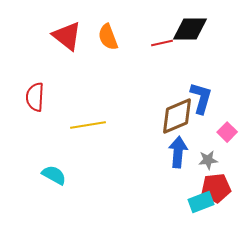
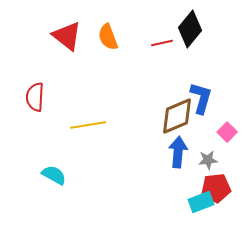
black diamond: rotated 51 degrees counterclockwise
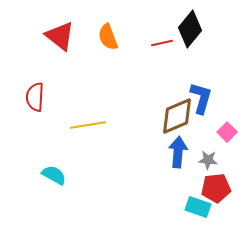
red triangle: moved 7 px left
gray star: rotated 12 degrees clockwise
cyan rectangle: moved 3 px left, 5 px down; rotated 40 degrees clockwise
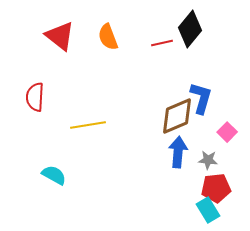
cyan rectangle: moved 10 px right, 3 px down; rotated 40 degrees clockwise
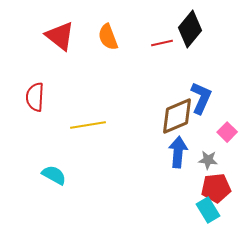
blue L-shape: rotated 8 degrees clockwise
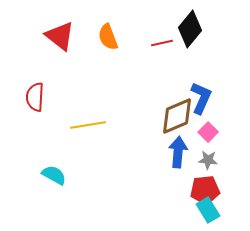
pink square: moved 19 px left
red pentagon: moved 11 px left, 2 px down
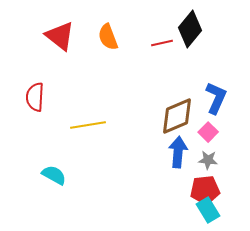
blue L-shape: moved 15 px right
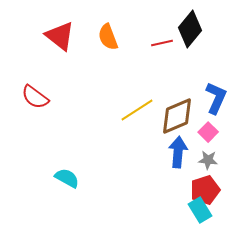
red semicircle: rotated 56 degrees counterclockwise
yellow line: moved 49 px right, 15 px up; rotated 24 degrees counterclockwise
cyan semicircle: moved 13 px right, 3 px down
red pentagon: rotated 12 degrees counterclockwise
cyan rectangle: moved 8 px left
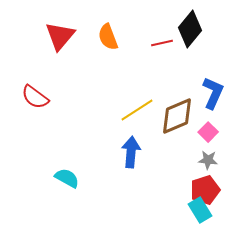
red triangle: rotated 32 degrees clockwise
blue L-shape: moved 3 px left, 5 px up
blue arrow: moved 47 px left
